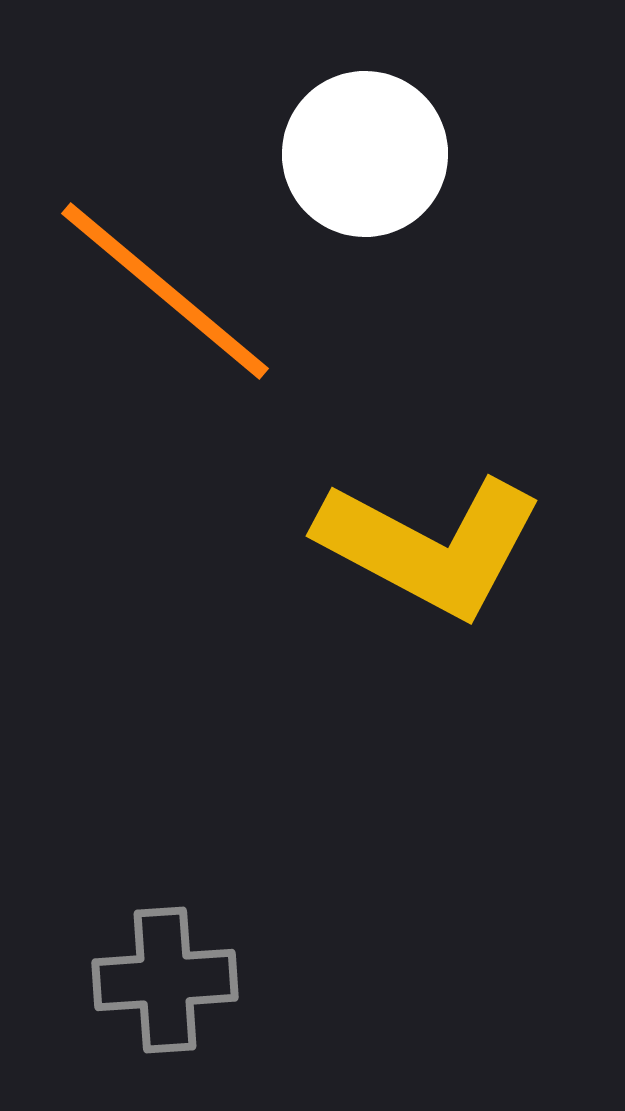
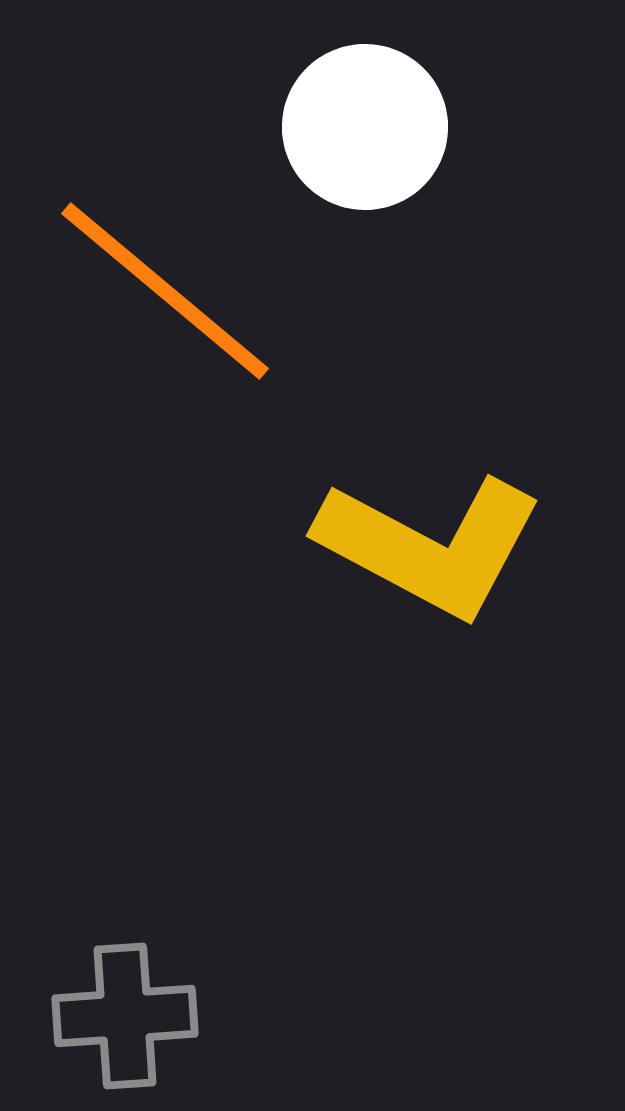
white circle: moved 27 px up
gray cross: moved 40 px left, 36 px down
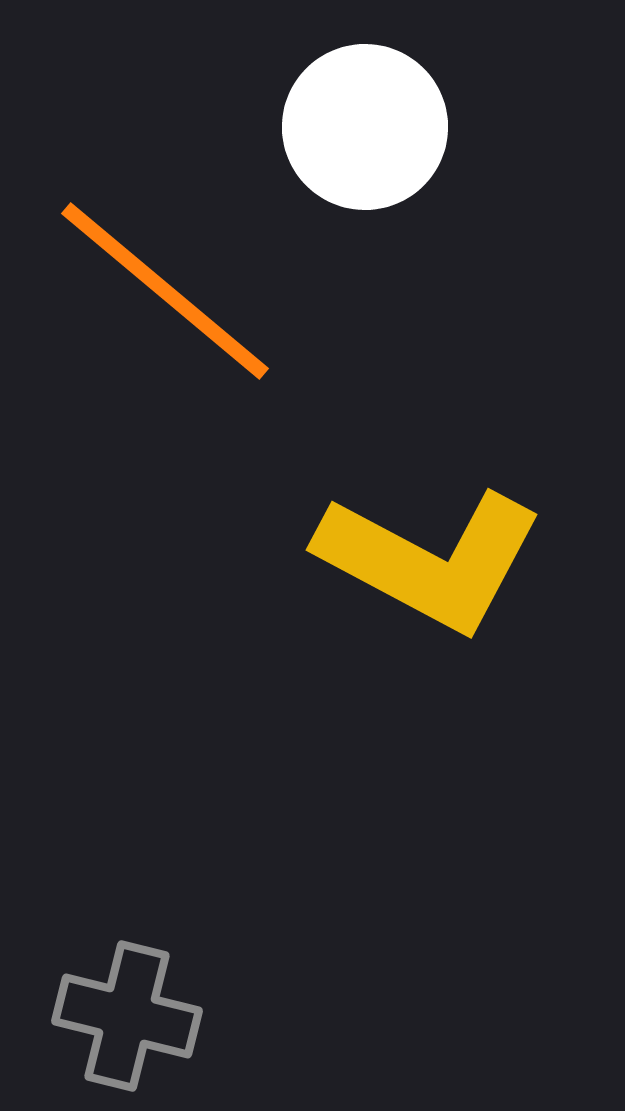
yellow L-shape: moved 14 px down
gray cross: moved 2 px right; rotated 18 degrees clockwise
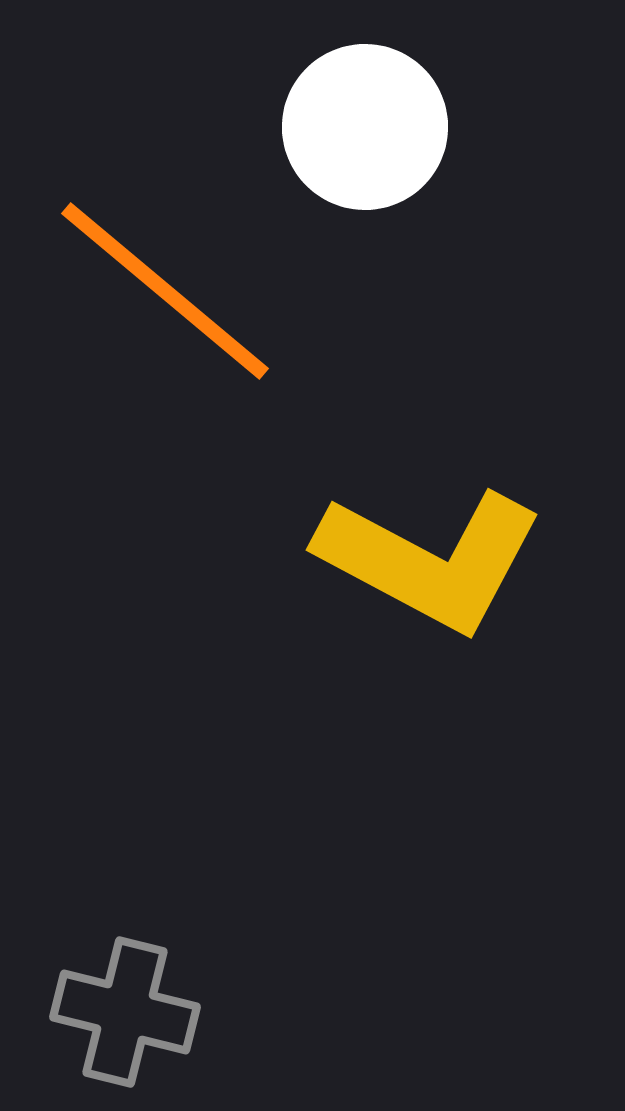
gray cross: moved 2 px left, 4 px up
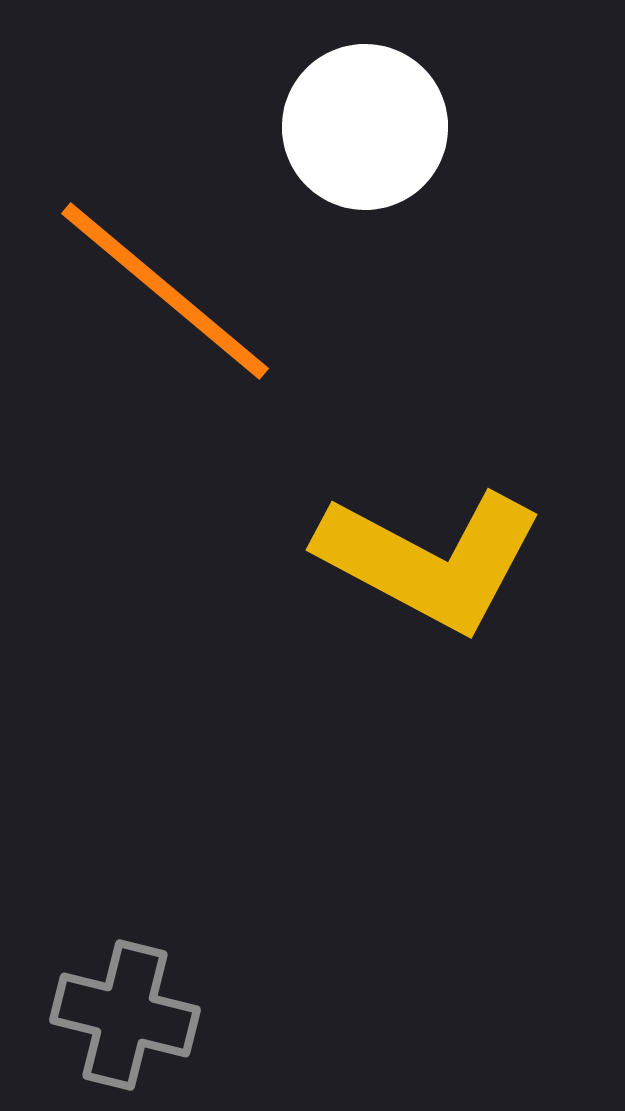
gray cross: moved 3 px down
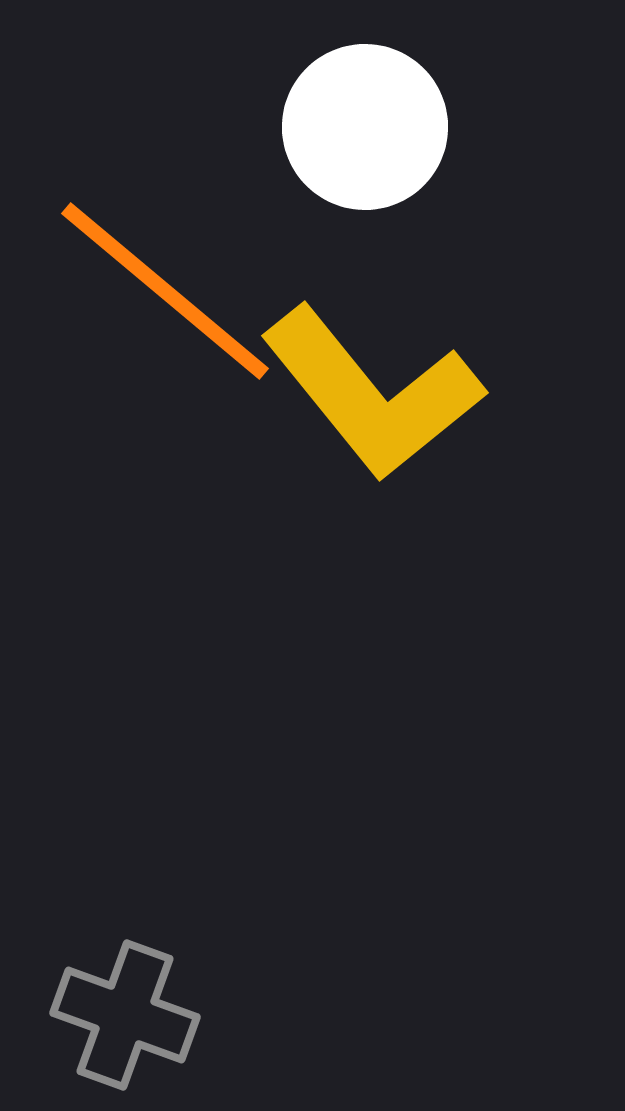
yellow L-shape: moved 58 px left, 167 px up; rotated 23 degrees clockwise
gray cross: rotated 6 degrees clockwise
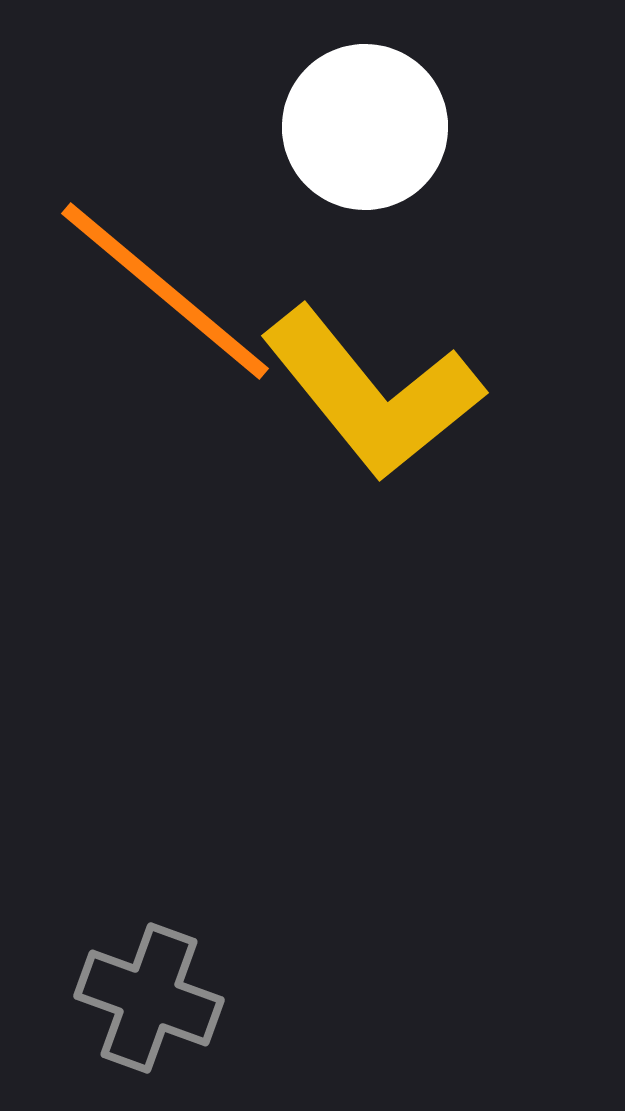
gray cross: moved 24 px right, 17 px up
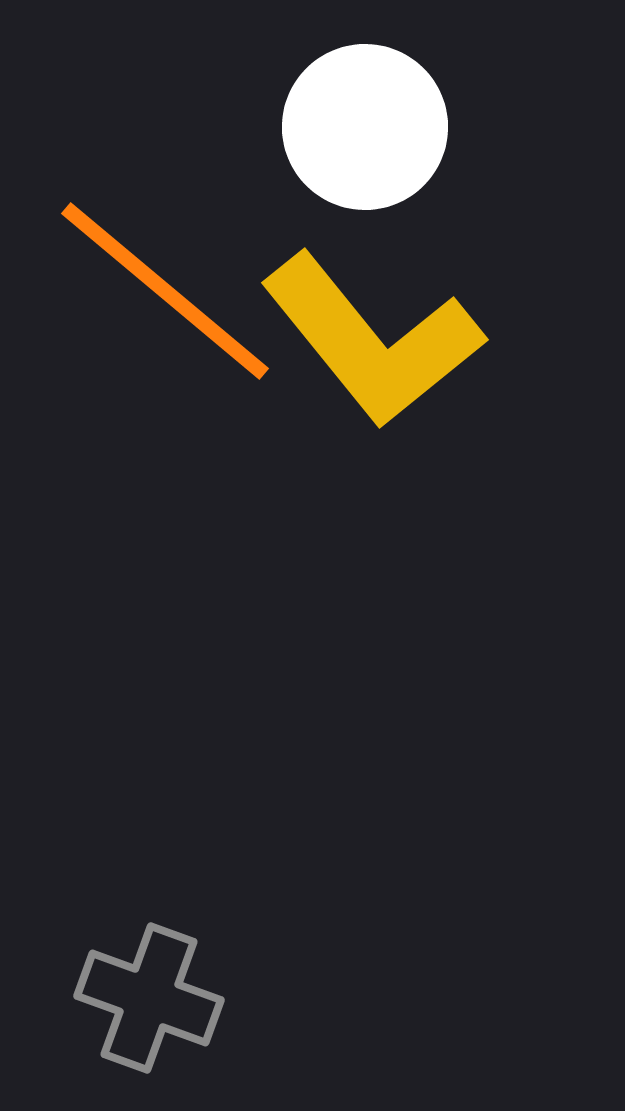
yellow L-shape: moved 53 px up
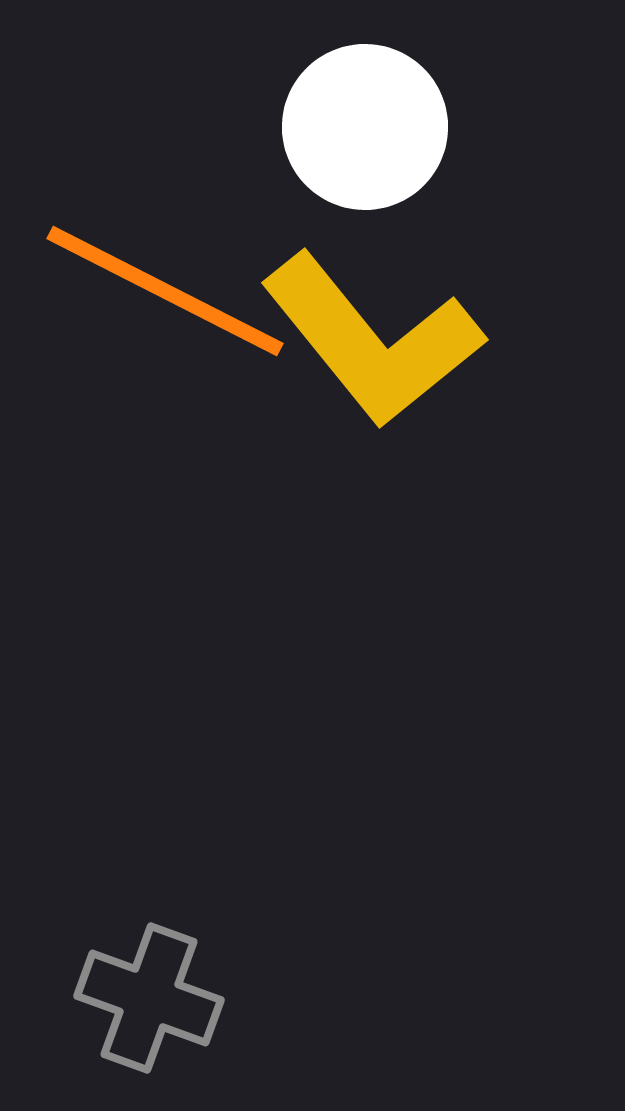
orange line: rotated 13 degrees counterclockwise
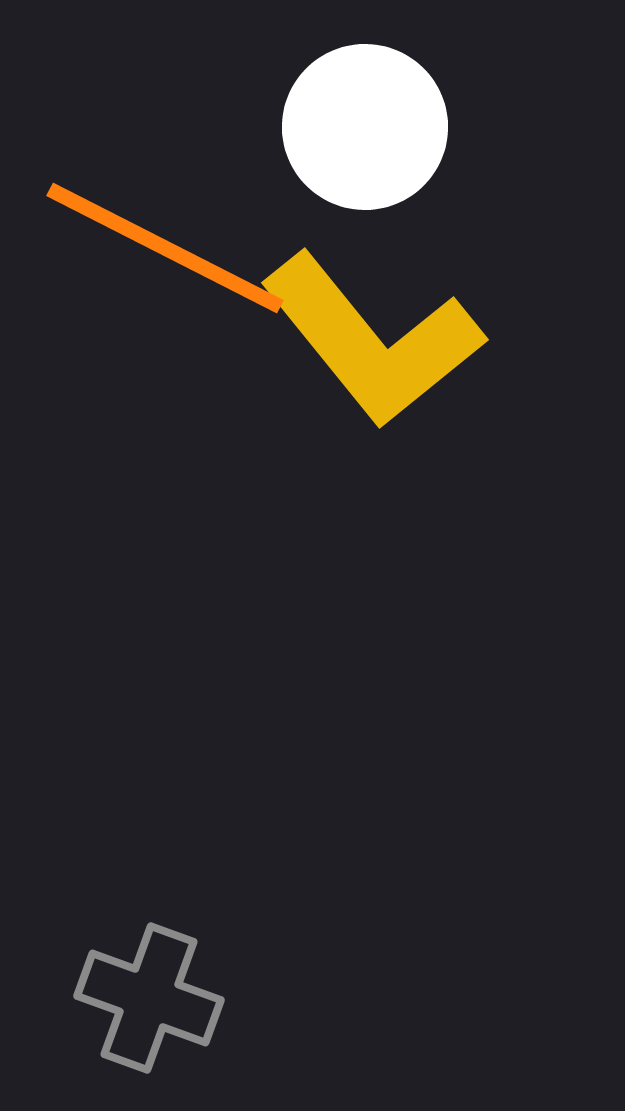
orange line: moved 43 px up
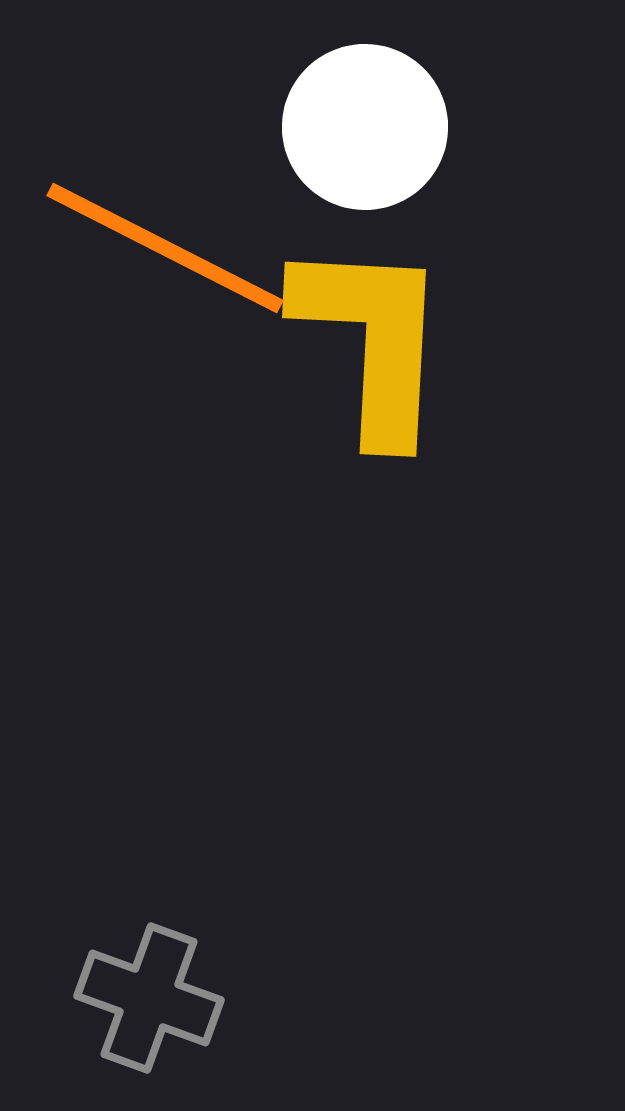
yellow L-shape: rotated 138 degrees counterclockwise
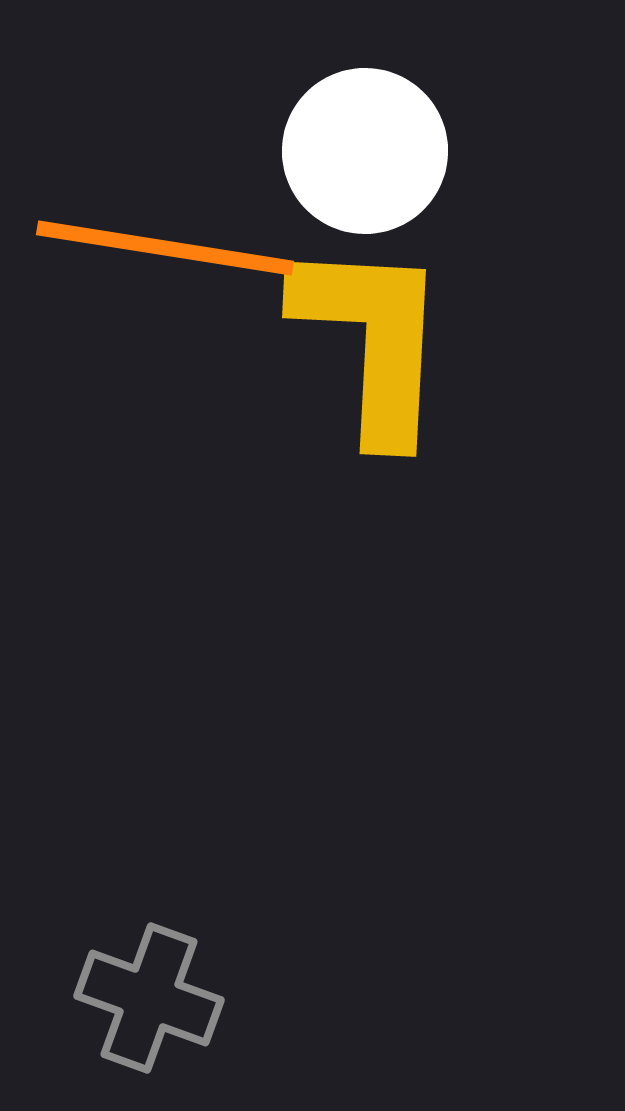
white circle: moved 24 px down
orange line: rotated 18 degrees counterclockwise
